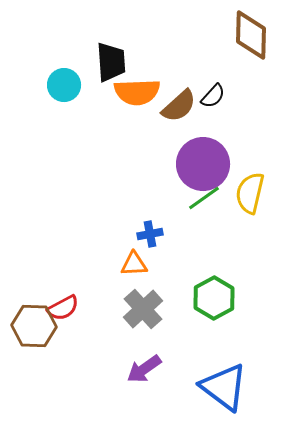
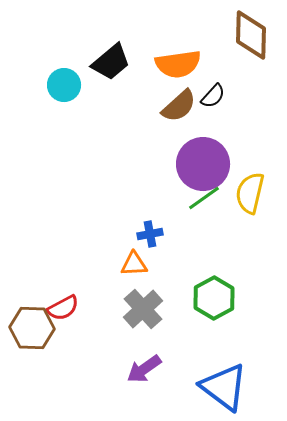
black trapezoid: rotated 54 degrees clockwise
orange semicircle: moved 41 px right, 28 px up; rotated 6 degrees counterclockwise
brown hexagon: moved 2 px left, 2 px down
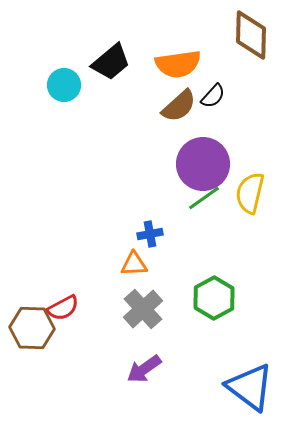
blue triangle: moved 26 px right
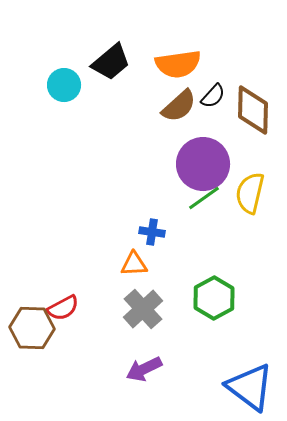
brown diamond: moved 2 px right, 75 px down
blue cross: moved 2 px right, 2 px up; rotated 20 degrees clockwise
purple arrow: rotated 9 degrees clockwise
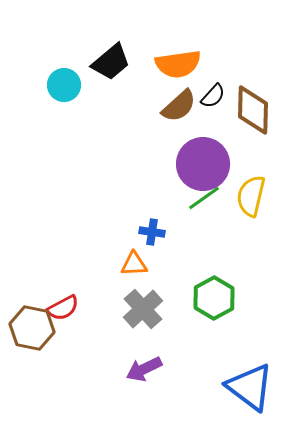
yellow semicircle: moved 1 px right, 3 px down
brown hexagon: rotated 9 degrees clockwise
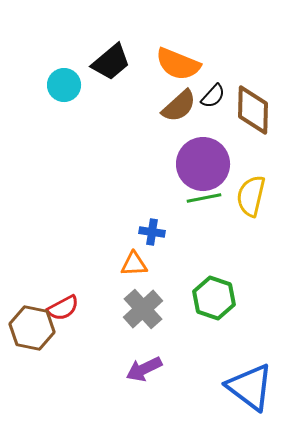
orange semicircle: rotated 30 degrees clockwise
green line: rotated 24 degrees clockwise
green hexagon: rotated 12 degrees counterclockwise
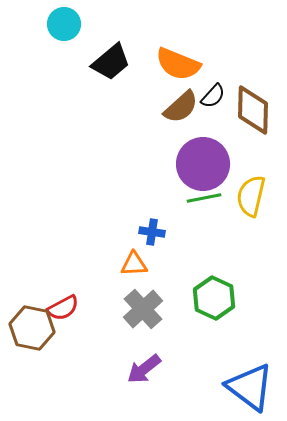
cyan circle: moved 61 px up
brown semicircle: moved 2 px right, 1 px down
green hexagon: rotated 6 degrees clockwise
purple arrow: rotated 12 degrees counterclockwise
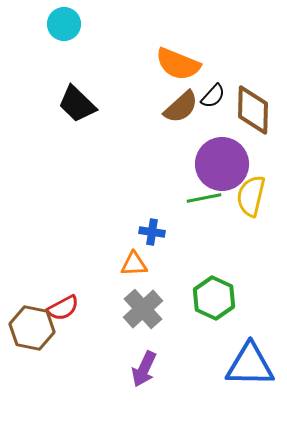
black trapezoid: moved 34 px left, 42 px down; rotated 84 degrees clockwise
purple circle: moved 19 px right
purple arrow: rotated 27 degrees counterclockwise
blue triangle: moved 22 px up; rotated 36 degrees counterclockwise
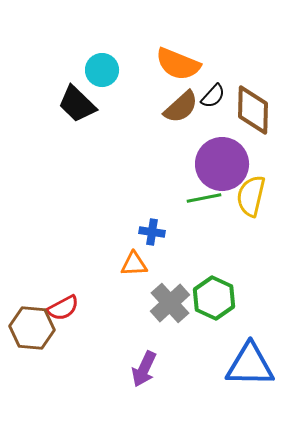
cyan circle: moved 38 px right, 46 px down
gray cross: moved 27 px right, 6 px up
brown hexagon: rotated 6 degrees counterclockwise
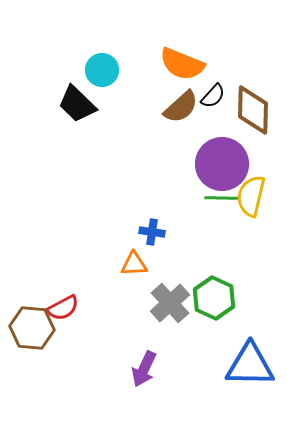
orange semicircle: moved 4 px right
green line: moved 18 px right; rotated 12 degrees clockwise
